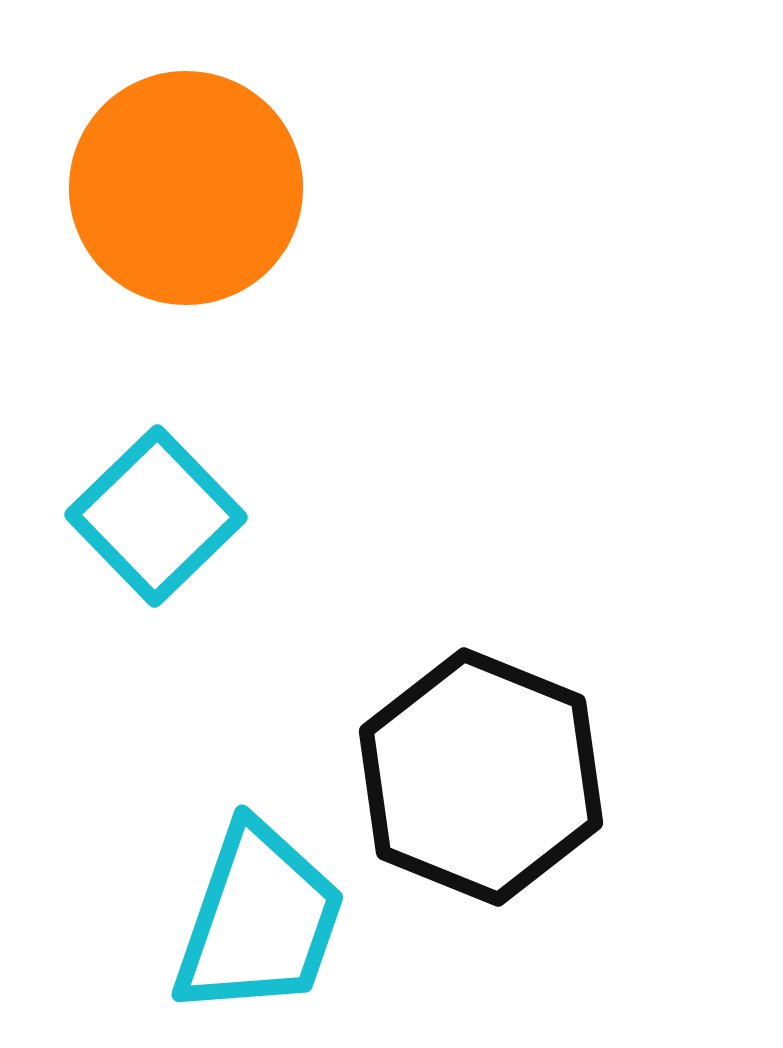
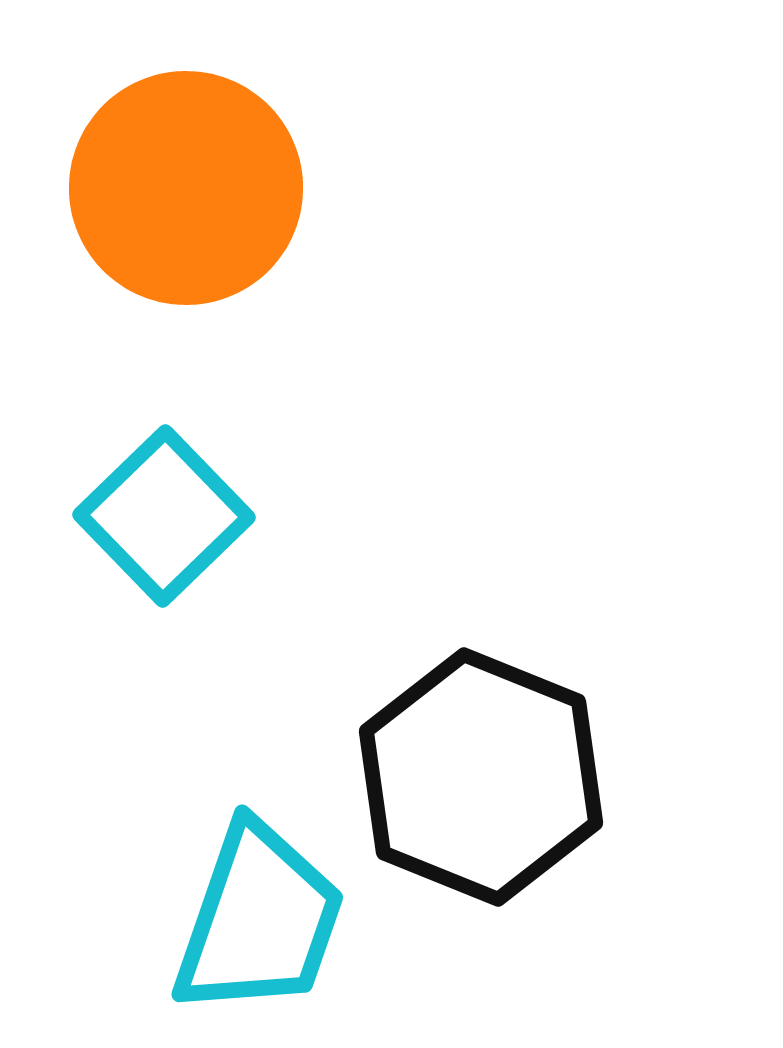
cyan square: moved 8 px right
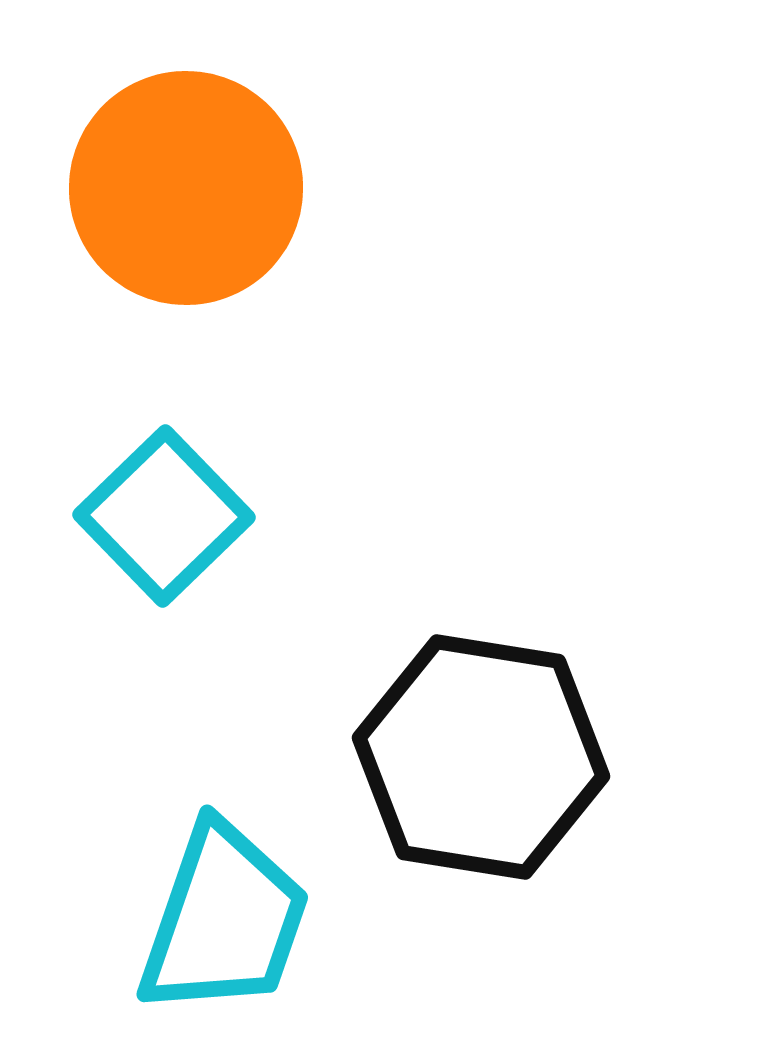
black hexagon: moved 20 px up; rotated 13 degrees counterclockwise
cyan trapezoid: moved 35 px left
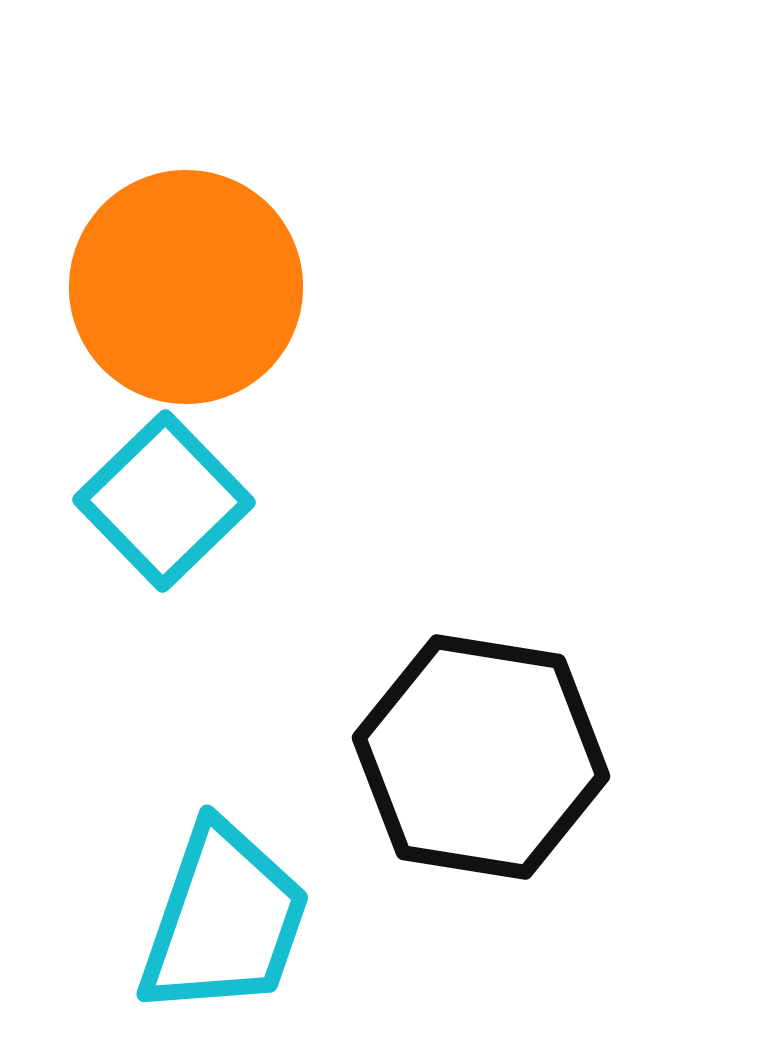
orange circle: moved 99 px down
cyan square: moved 15 px up
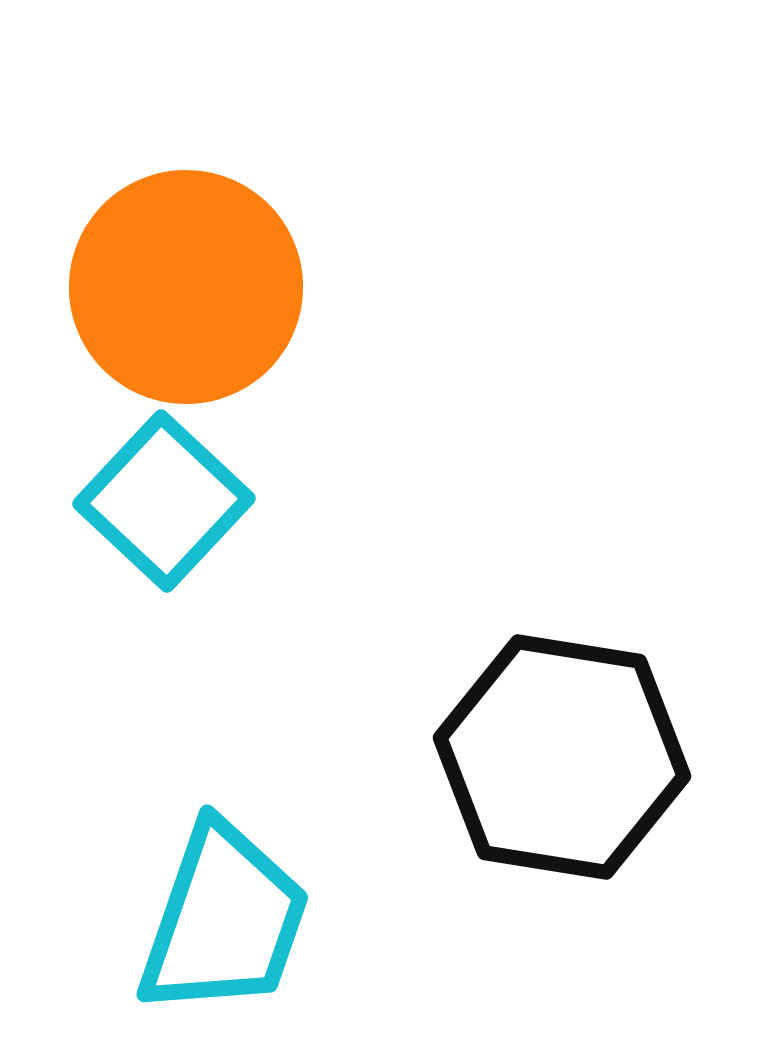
cyan square: rotated 3 degrees counterclockwise
black hexagon: moved 81 px right
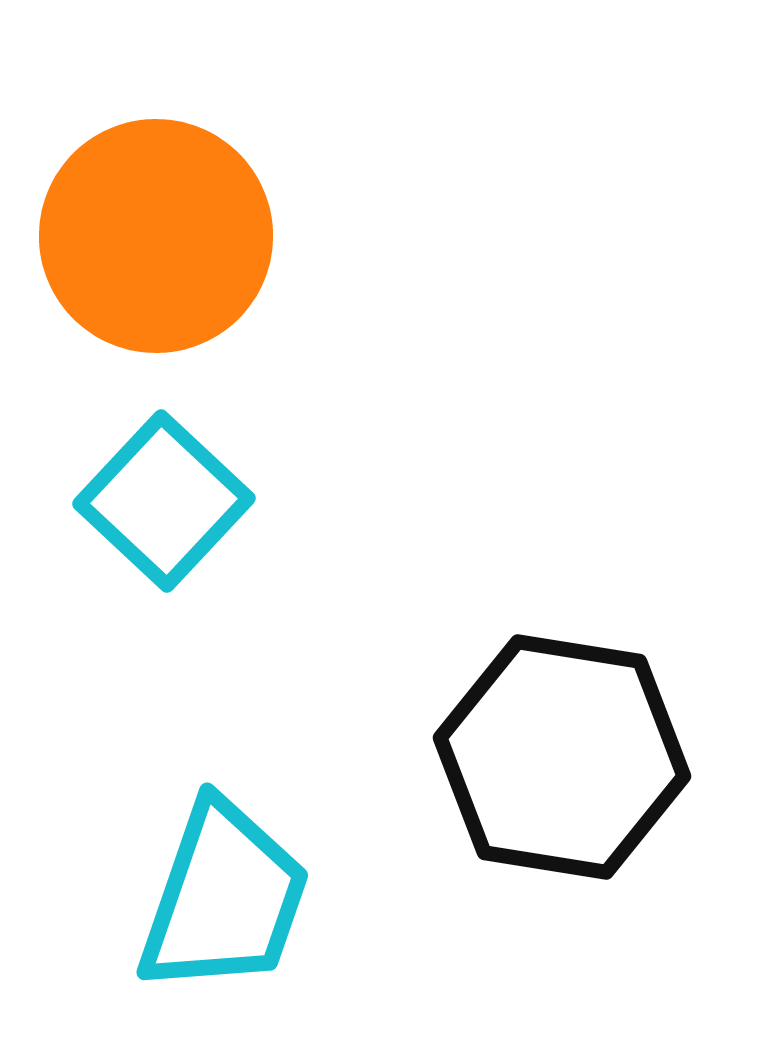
orange circle: moved 30 px left, 51 px up
cyan trapezoid: moved 22 px up
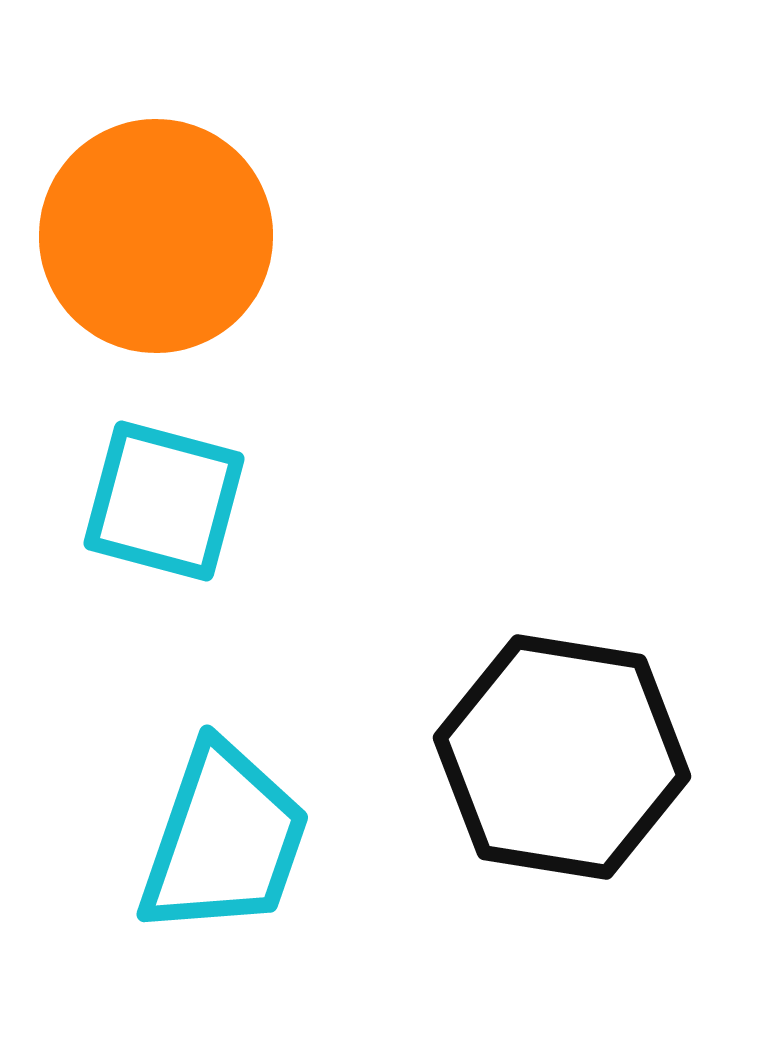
cyan square: rotated 28 degrees counterclockwise
cyan trapezoid: moved 58 px up
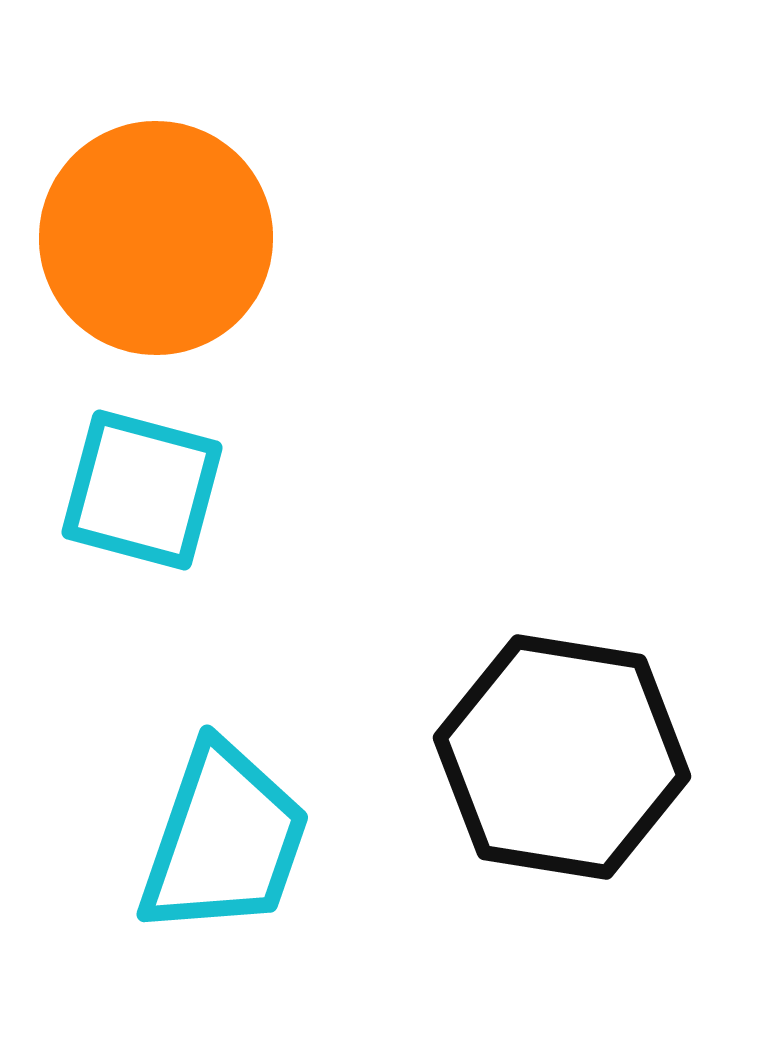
orange circle: moved 2 px down
cyan square: moved 22 px left, 11 px up
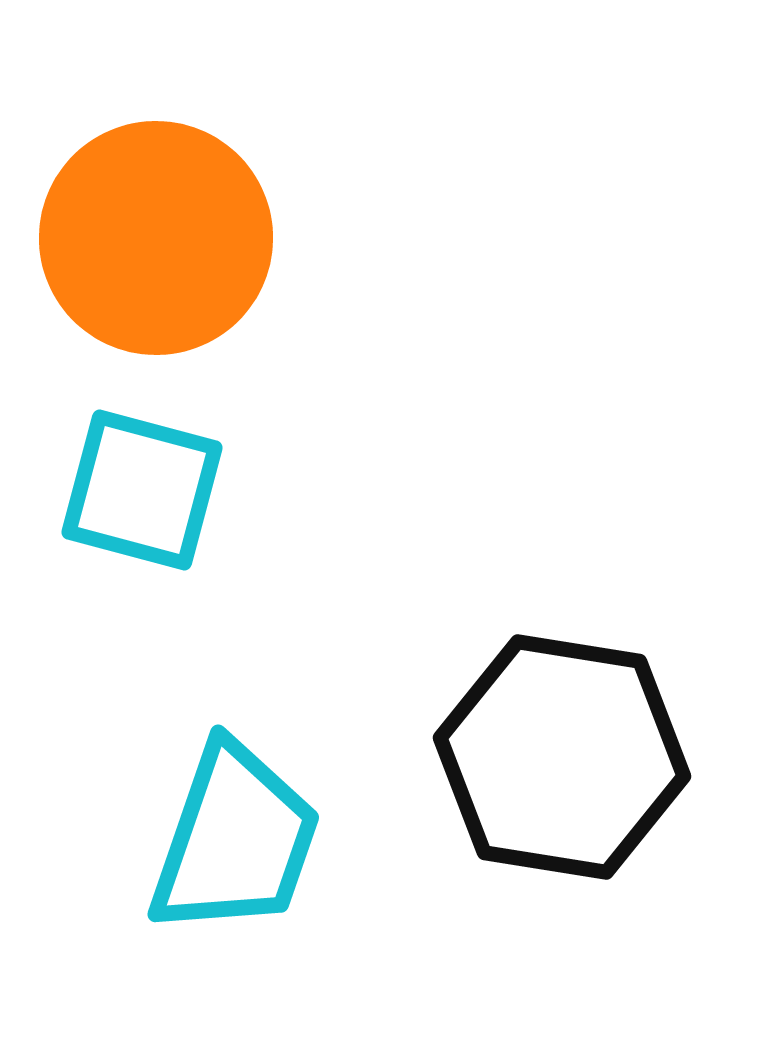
cyan trapezoid: moved 11 px right
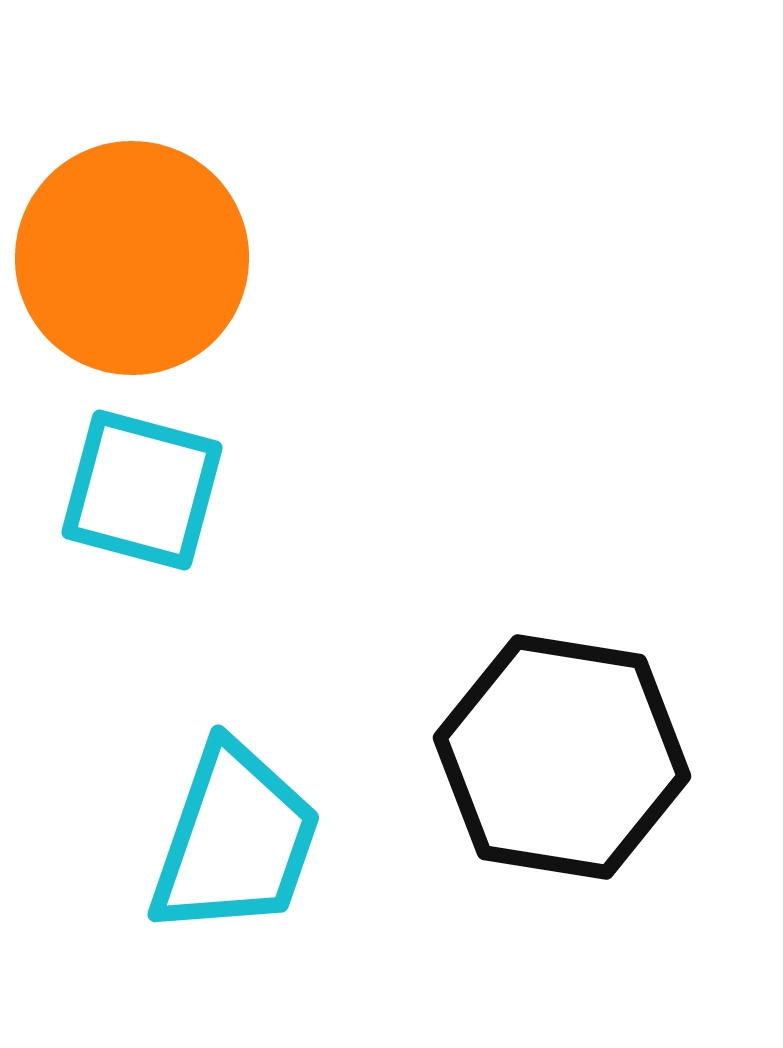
orange circle: moved 24 px left, 20 px down
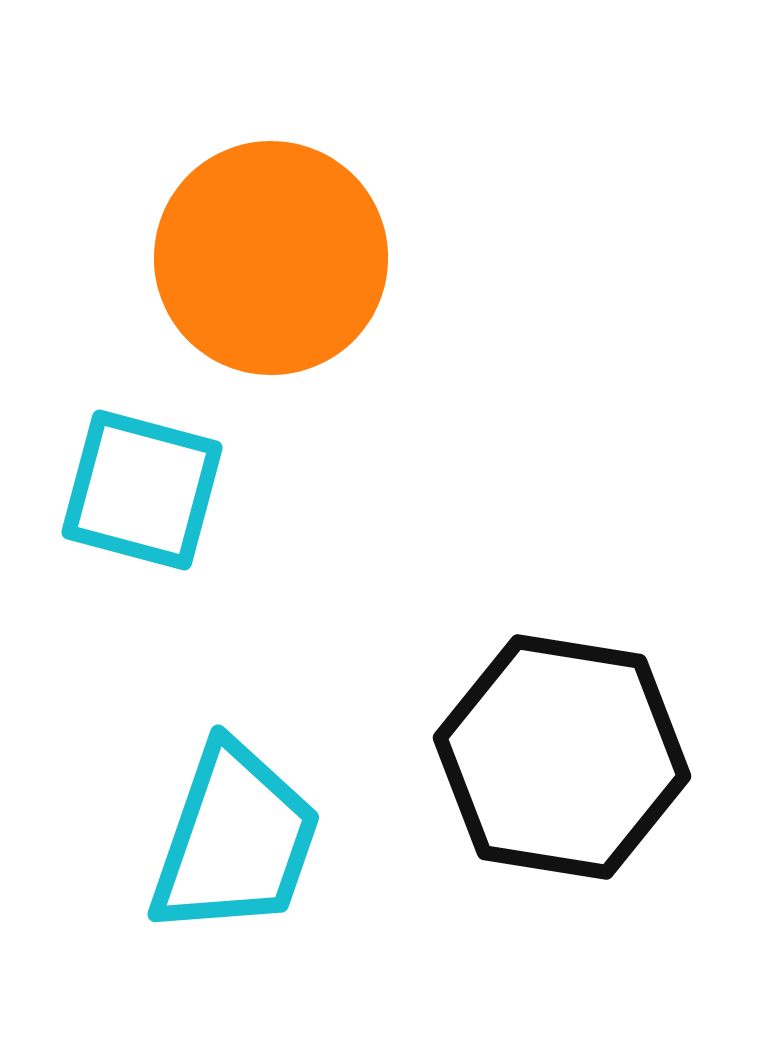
orange circle: moved 139 px right
